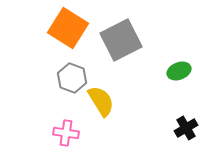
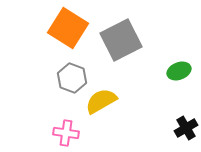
yellow semicircle: rotated 88 degrees counterclockwise
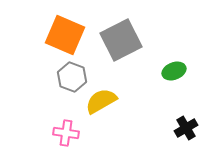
orange square: moved 3 px left, 7 px down; rotated 9 degrees counterclockwise
green ellipse: moved 5 px left
gray hexagon: moved 1 px up
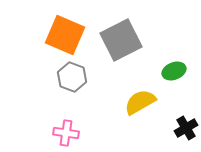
yellow semicircle: moved 39 px right, 1 px down
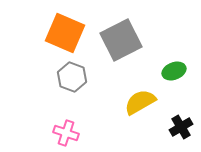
orange square: moved 2 px up
black cross: moved 5 px left, 1 px up
pink cross: rotated 10 degrees clockwise
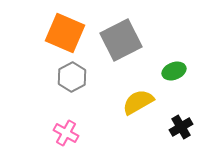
gray hexagon: rotated 12 degrees clockwise
yellow semicircle: moved 2 px left
pink cross: rotated 10 degrees clockwise
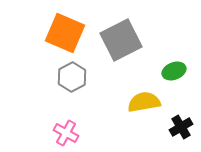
yellow semicircle: moved 6 px right; rotated 20 degrees clockwise
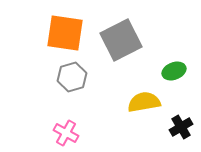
orange square: rotated 15 degrees counterclockwise
gray hexagon: rotated 12 degrees clockwise
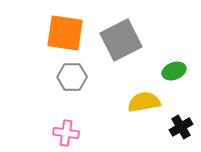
gray hexagon: rotated 16 degrees clockwise
pink cross: rotated 20 degrees counterclockwise
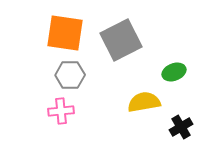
green ellipse: moved 1 px down
gray hexagon: moved 2 px left, 2 px up
pink cross: moved 5 px left, 22 px up; rotated 15 degrees counterclockwise
